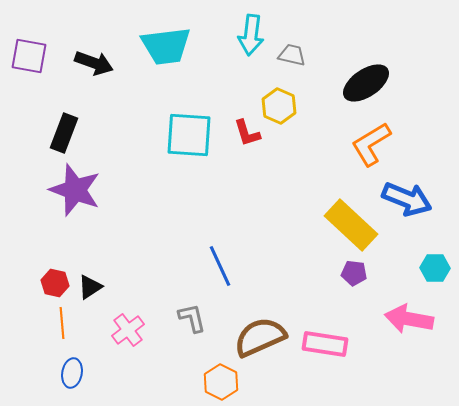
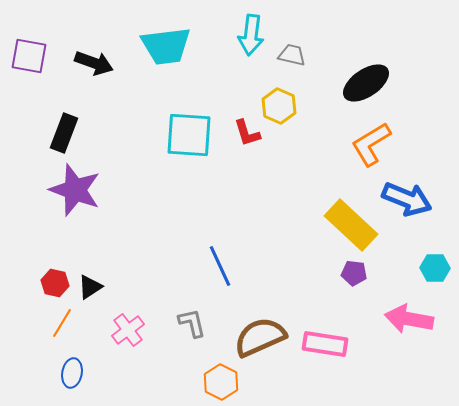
gray L-shape: moved 5 px down
orange line: rotated 36 degrees clockwise
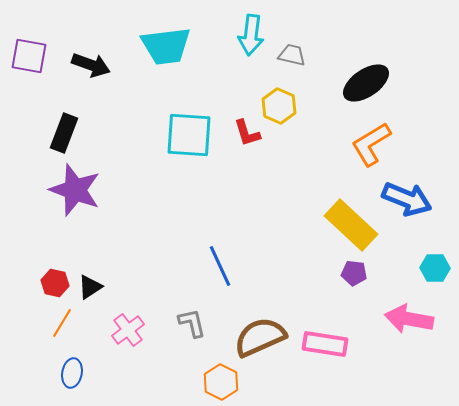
black arrow: moved 3 px left, 2 px down
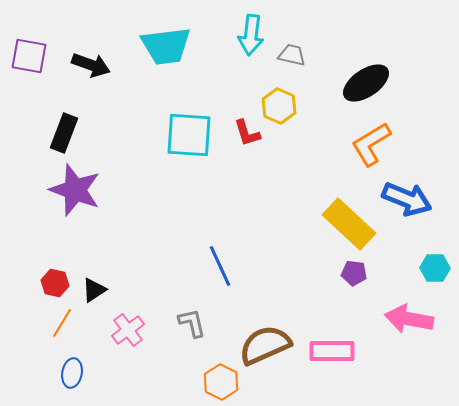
yellow rectangle: moved 2 px left, 1 px up
black triangle: moved 4 px right, 3 px down
brown semicircle: moved 5 px right, 8 px down
pink rectangle: moved 7 px right, 7 px down; rotated 9 degrees counterclockwise
